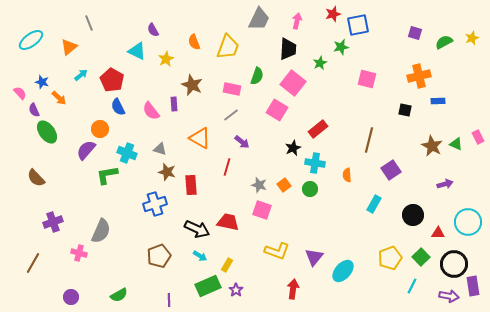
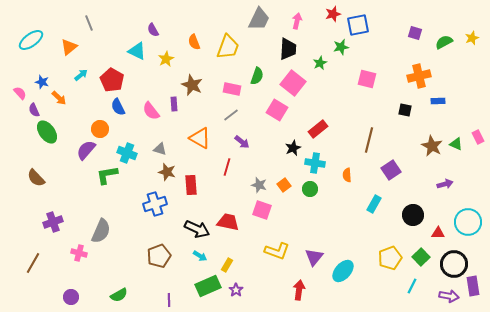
red arrow at (293, 289): moved 6 px right, 1 px down
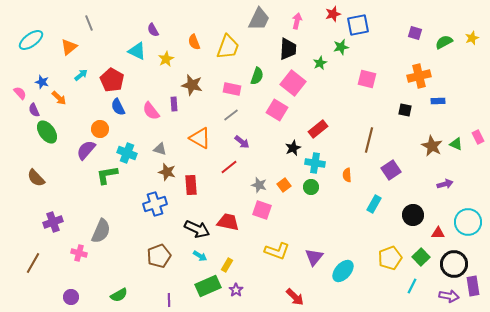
brown star at (192, 85): rotated 10 degrees counterclockwise
red line at (227, 167): moved 2 px right; rotated 36 degrees clockwise
green circle at (310, 189): moved 1 px right, 2 px up
red arrow at (299, 290): moved 4 px left, 7 px down; rotated 126 degrees clockwise
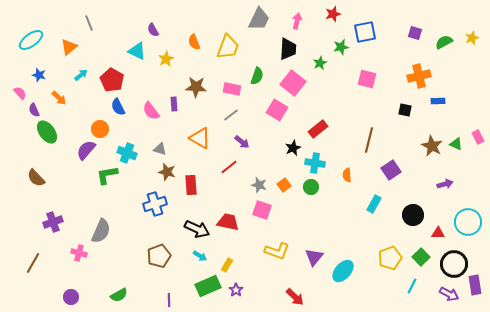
blue square at (358, 25): moved 7 px right, 7 px down
blue star at (42, 82): moved 3 px left, 7 px up
brown star at (192, 85): moved 4 px right, 2 px down; rotated 10 degrees counterclockwise
purple rectangle at (473, 286): moved 2 px right, 1 px up
purple arrow at (449, 296): moved 2 px up; rotated 18 degrees clockwise
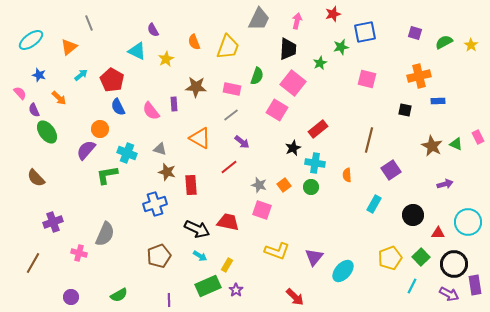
yellow star at (472, 38): moved 1 px left, 7 px down; rotated 16 degrees counterclockwise
gray semicircle at (101, 231): moved 4 px right, 3 px down
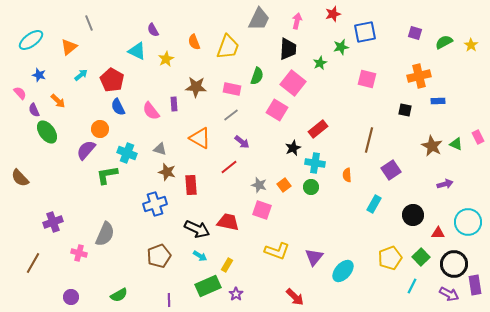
orange arrow at (59, 98): moved 1 px left, 3 px down
brown semicircle at (36, 178): moved 16 px left
purple star at (236, 290): moved 4 px down
